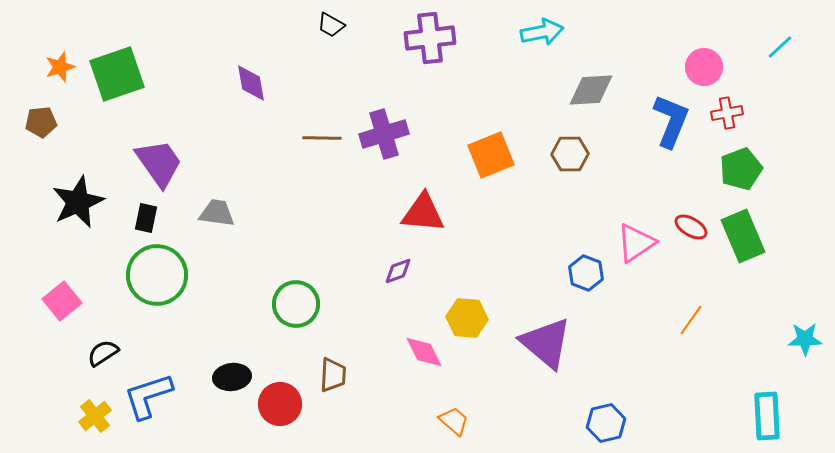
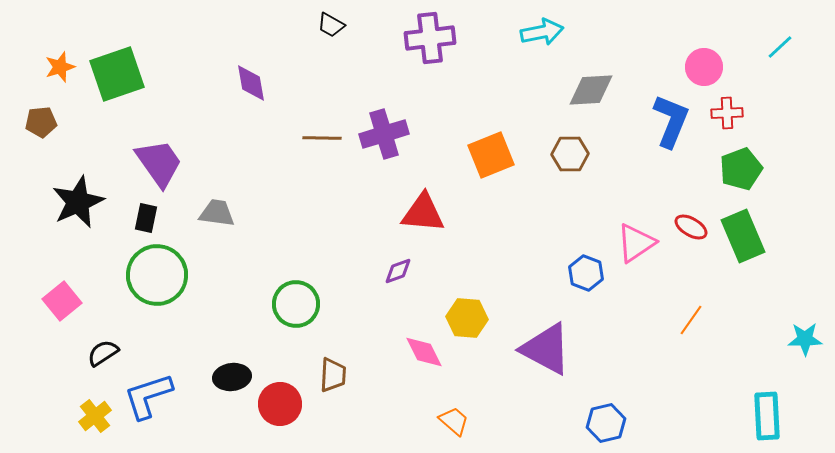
red cross at (727, 113): rotated 8 degrees clockwise
purple triangle at (546, 343): moved 6 px down; rotated 12 degrees counterclockwise
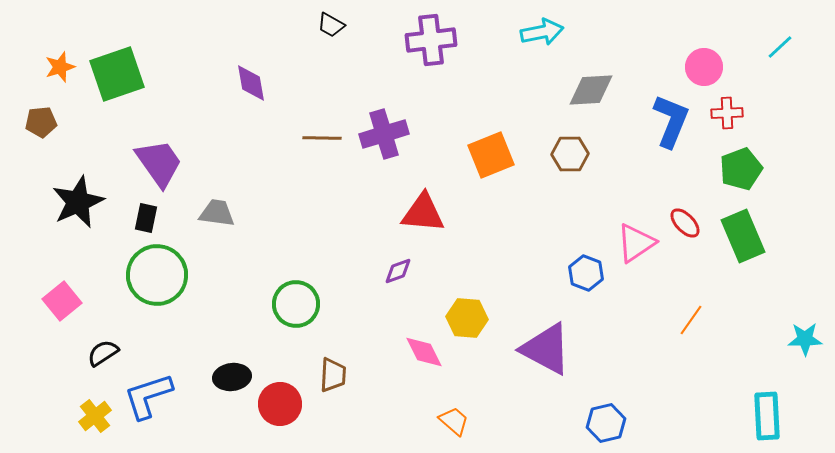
purple cross at (430, 38): moved 1 px right, 2 px down
red ellipse at (691, 227): moved 6 px left, 4 px up; rotated 16 degrees clockwise
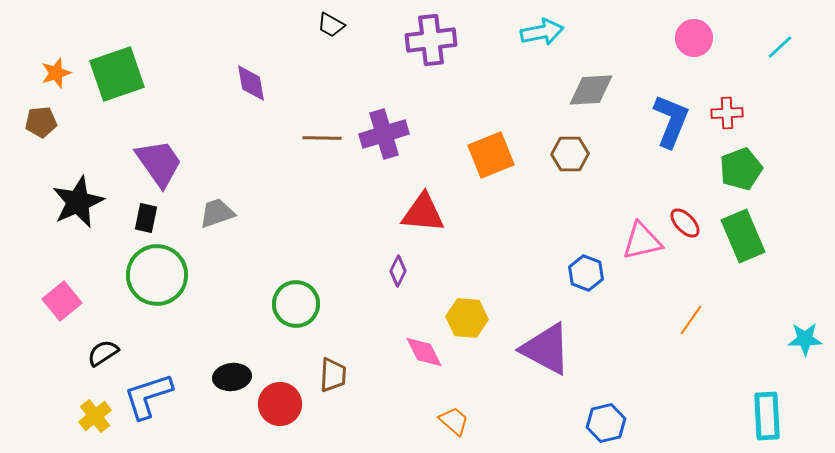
orange star at (60, 67): moved 4 px left, 6 px down
pink circle at (704, 67): moved 10 px left, 29 px up
gray trapezoid at (217, 213): rotated 27 degrees counterclockwise
pink triangle at (636, 243): moved 6 px right, 2 px up; rotated 21 degrees clockwise
purple diamond at (398, 271): rotated 44 degrees counterclockwise
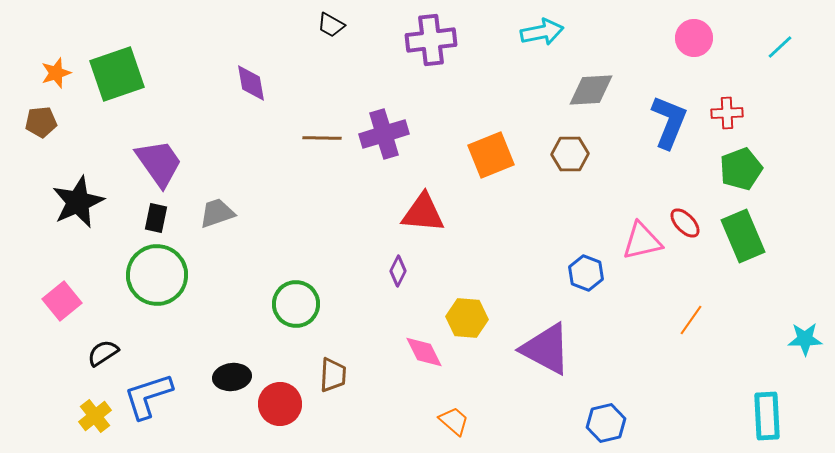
blue L-shape at (671, 121): moved 2 px left, 1 px down
black rectangle at (146, 218): moved 10 px right
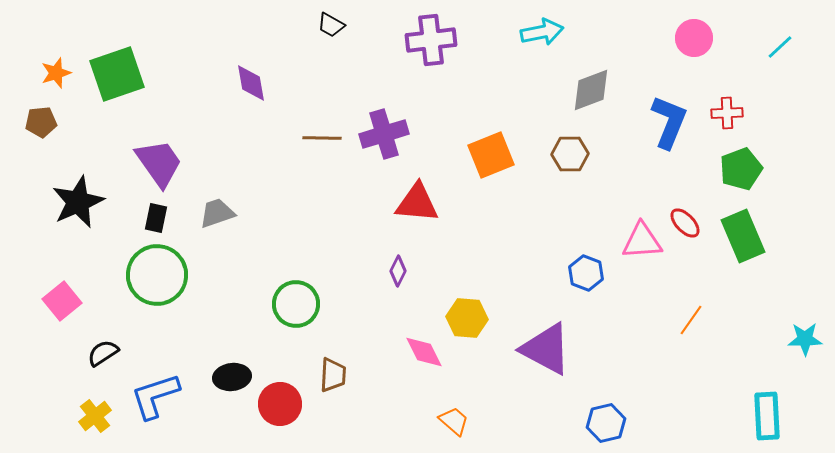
gray diamond at (591, 90): rotated 18 degrees counterclockwise
red triangle at (423, 213): moved 6 px left, 10 px up
pink triangle at (642, 241): rotated 9 degrees clockwise
blue L-shape at (148, 396): moved 7 px right
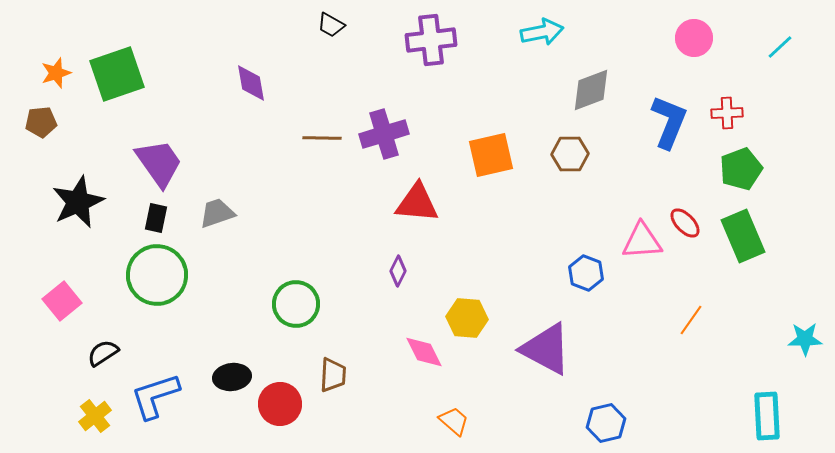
orange square at (491, 155): rotated 9 degrees clockwise
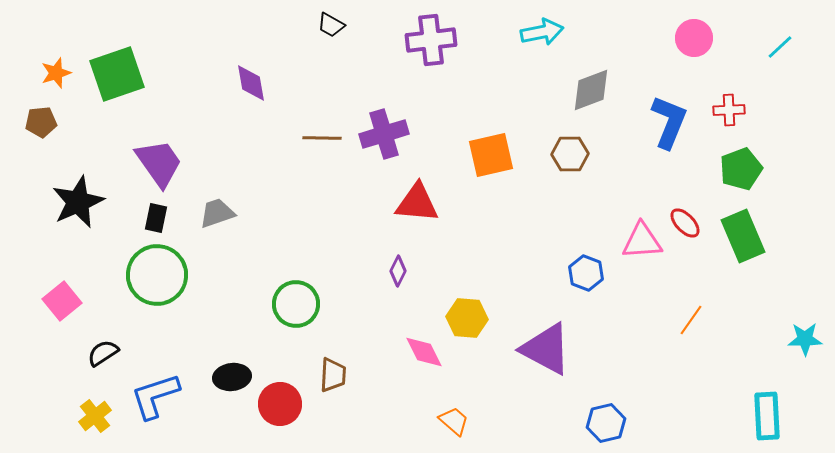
red cross at (727, 113): moved 2 px right, 3 px up
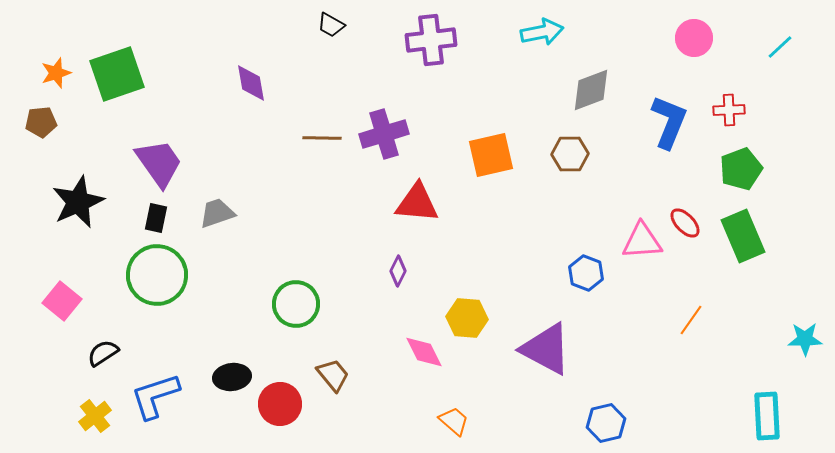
pink square at (62, 301): rotated 12 degrees counterclockwise
brown trapezoid at (333, 375): rotated 42 degrees counterclockwise
